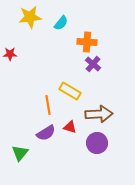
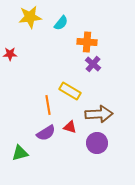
green triangle: rotated 36 degrees clockwise
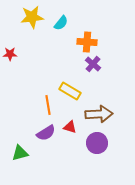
yellow star: moved 2 px right
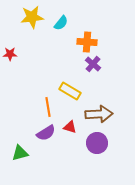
orange line: moved 2 px down
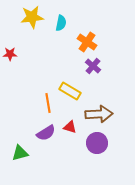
cyan semicircle: rotated 28 degrees counterclockwise
orange cross: rotated 30 degrees clockwise
purple cross: moved 2 px down
orange line: moved 4 px up
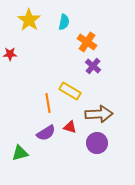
yellow star: moved 3 px left, 3 px down; rotated 30 degrees counterclockwise
cyan semicircle: moved 3 px right, 1 px up
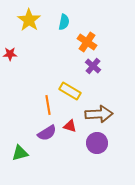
orange line: moved 2 px down
red triangle: moved 1 px up
purple semicircle: moved 1 px right
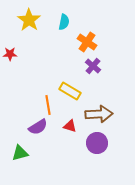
purple semicircle: moved 9 px left, 6 px up
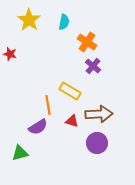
red star: rotated 16 degrees clockwise
red triangle: moved 2 px right, 5 px up
